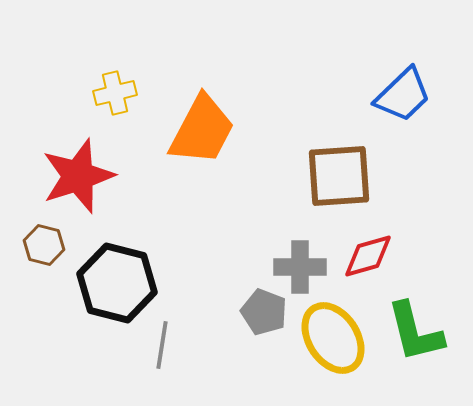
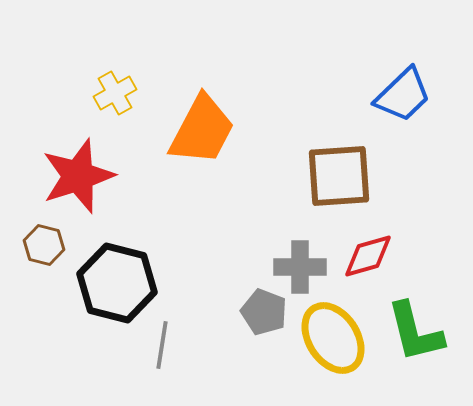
yellow cross: rotated 15 degrees counterclockwise
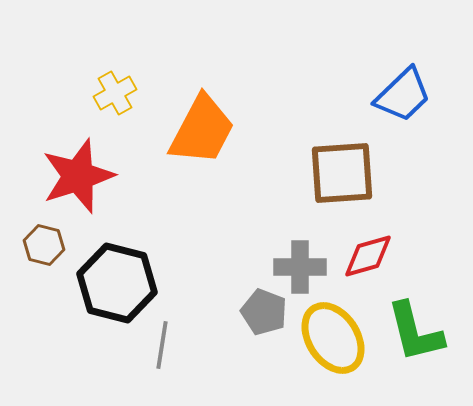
brown square: moved 3 px right, 3 px up
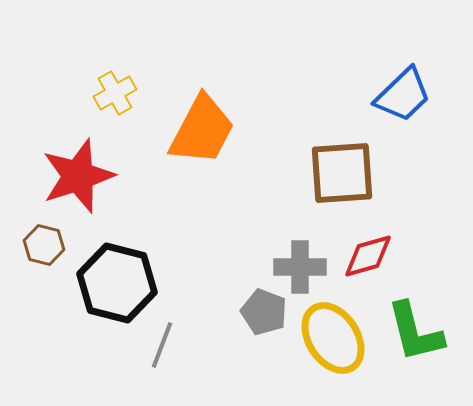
gray line: rotated 12 degrees clockwise
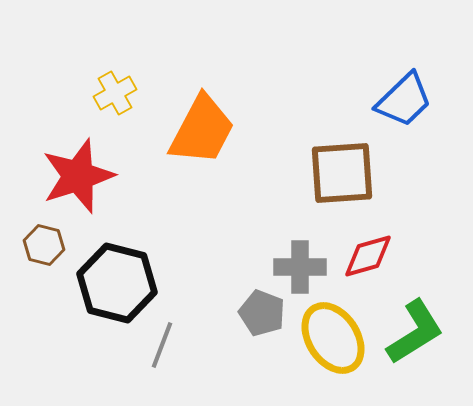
blue trapezoid: moved 1 px right, 5 px down
gray pentagon: moved 2 px left, 1 px down
green L-shape: rotated 108 degrees counterclockwise
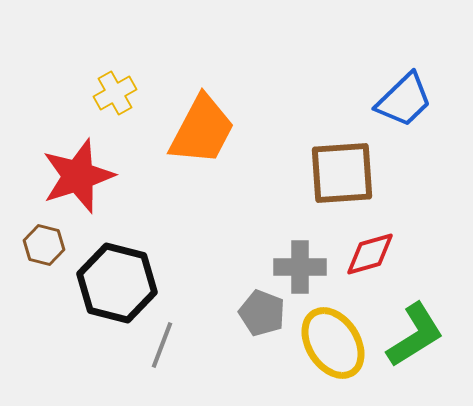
red diamond: moved 2 px right, 2 px up
green L-shape: moved 3 px down
yellow ellipse: moved 5 px down
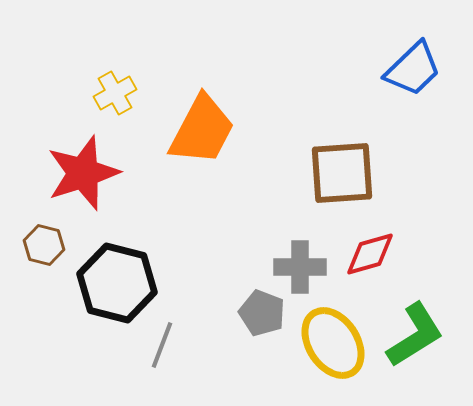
blue trapezoid: moved 9 px right, 31 px up
red star: moved 5 px right, 3 px up
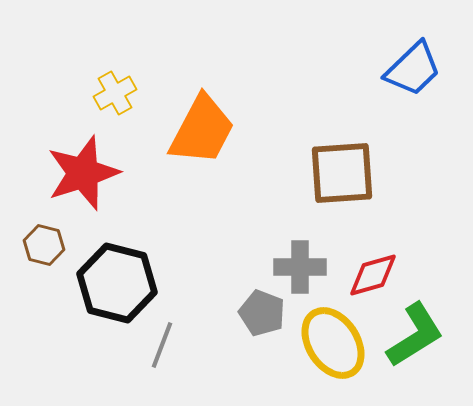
red diamond: moved 3 px right, 21 px down
